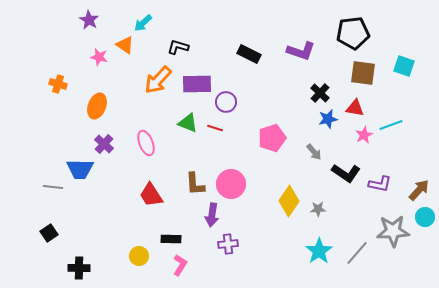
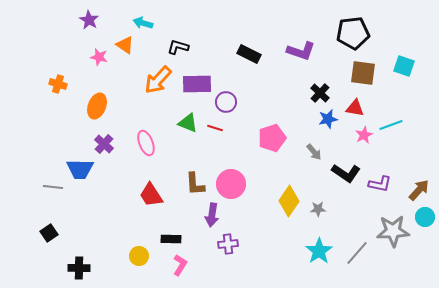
cyan arrow at (143, 23): rotated 60 degrees clockwise
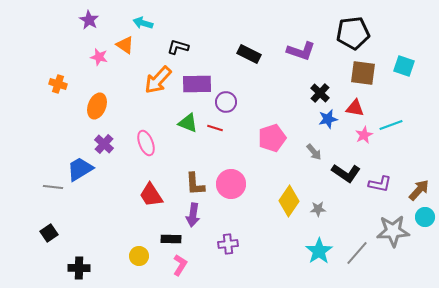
blue trapezoid at (80, 169): rotated 148 degrees clockwise
purple arrow at (212, 215): moved 19 px left
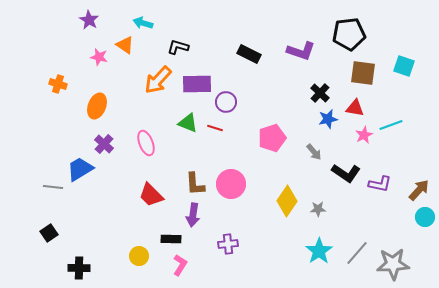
black pentagon at (353, 33): moved 4 px left, 1 px down
red trapezoid at (151, 195): rotated 12 degrees counterclockwise
yellow diamond at (289, 201): moved 2 px left
gray star at (393, 231): moved 33 px down
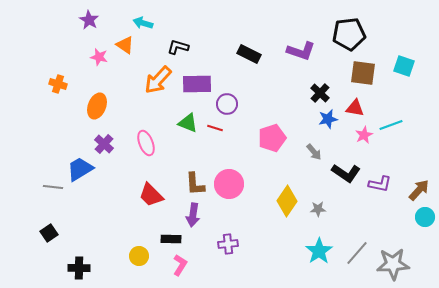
purple circle at (226, 102): moved 1 px right, 2 px down
pink circle at (231, 184): moved 2 px left
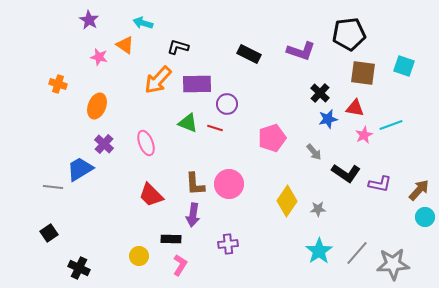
black cross at (79, 268): rotated 25 degrees clockwise
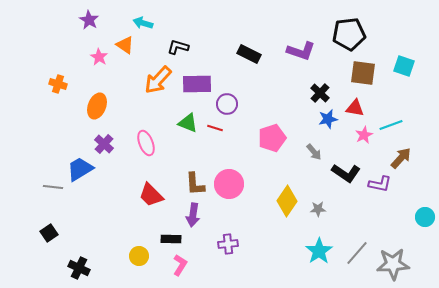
pink star at (99, 57): rotated 18 degrees clockwise
brown arrow at (419, 190): moved 18 px left, 32 px up
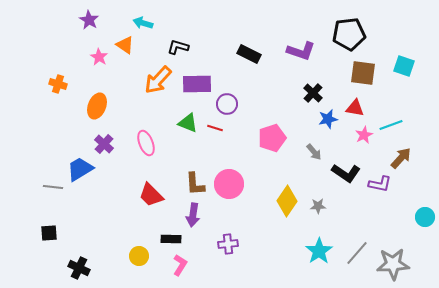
black cross at (320, 93): moved 7 px left
gray star at (318, 209): moved 3 px up
black square at (49, 233): rotated 30 degrees clockwise
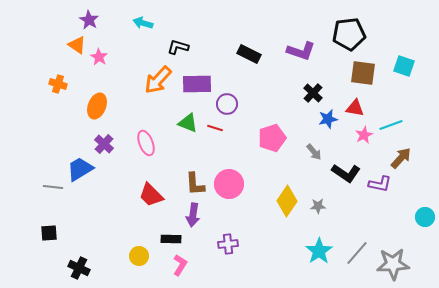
orange triangle at (125, 45): moved 48 px left
